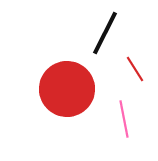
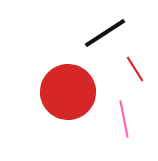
black line: rotated 30 degrees clockwise
red circle: moved 1 px right, 3 px down
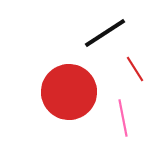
red circle: moved 1 px right
pink line: moved 1 px left, 1 px up
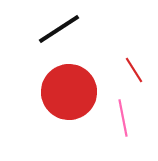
black line: moved 46 px left, 4 px up
red line: moved 1 px left, 1 px down
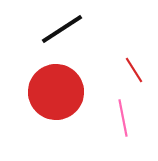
black line: moved 3 px right
red circle: moved 13 px left
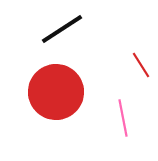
red line: moved 7 px right, 5 px up
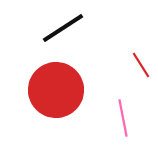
black line: moved 1 px right, 1 px up
red circle: moved 2 px up
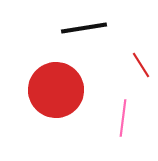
black line: moved 21 px right; rotated 24 degrees clockwise
pink line: rotated 18 degrees clockwise
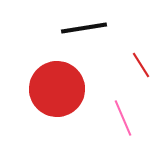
red circle: moved 1 px right, 1 px up
pink line: rotated 30 degrees counterclockwise
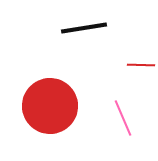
red line: rotated 56 degrees counterclockwise
red circle: moved 7 px left, 17 px down
